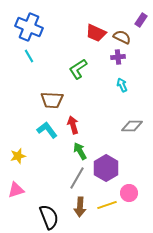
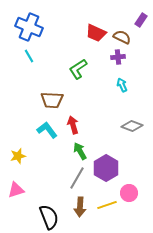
gray diamond: rotated 20 degrees clockwise
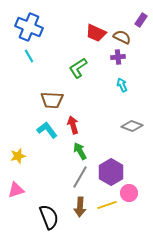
green L-shape: moved 1 px up
purple hexagon: moved 5 px right, 4 px down
gray line: moved 3 px right, 1 px up
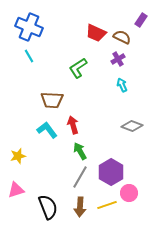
purple cross: moved 2 px down; rotated 24 degrees counterclockwise
black semicircle: moved 1 px left, 10 px up
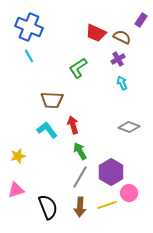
cyan arrow: moved 2 px up
gray diamond: moved 3 px left, 1 px down
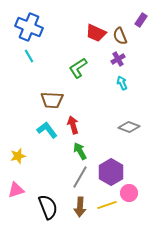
brown semicircle: moved 2 px left, 1 px up; rotated 138 degrees counterclockwise
